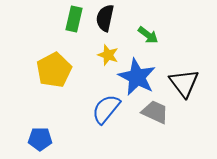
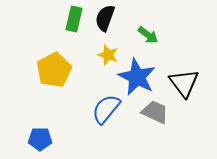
black semicircle: rotated 8 degrees clockwise
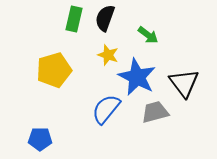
yellow pentagon: rotated 12 degrees clockwise
gray trapezoid: rotated 40 degrees counterclockwise
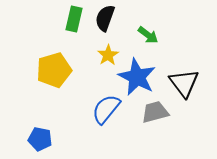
yellow star: rotated 20 degrees clockwise
blue pentagon: rotated 10 degrees clockwise
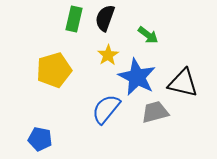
black triangle: moved 1 px left; rotated 40 degrees counterclockwise
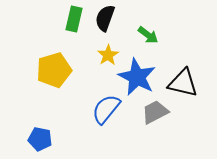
gray trapezoid: rotated 12 degrees counterclockwise
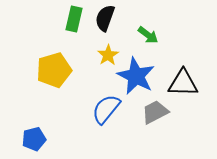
blue star: moved 1 px left, 1 px up
black triangle: rotated 12 degrees counterclockwise
blue pentagon: moved 6 px left; rotated 25 degrees counterclockwise
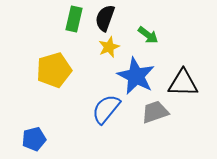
yellow star: moved 1 px right, 8 px up; rotated 10 degrees clockwise
gray trapezoid: rotated 8 degrees clockwise
